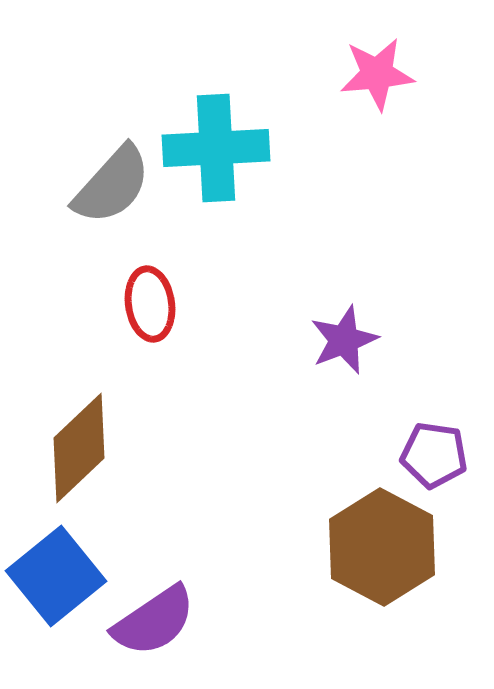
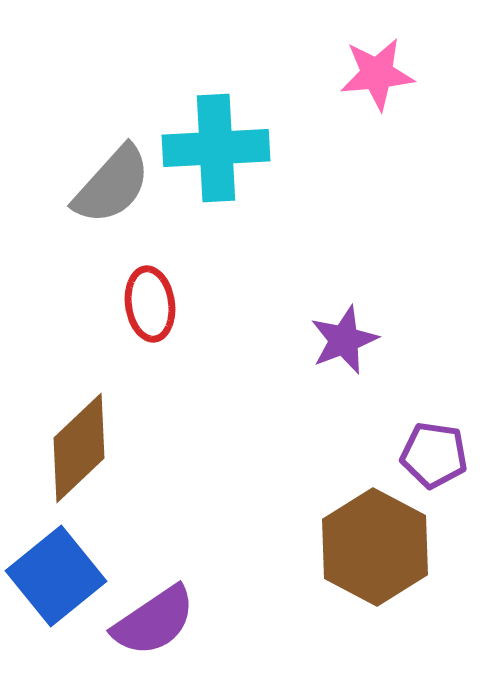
brown hexagon: moved 7 px left
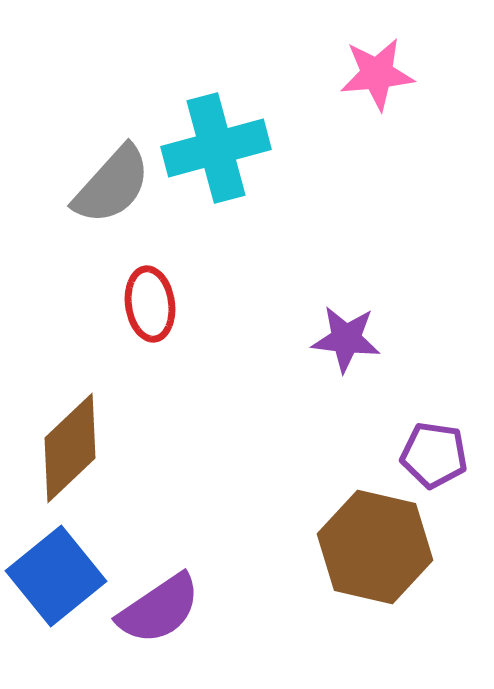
cyan cross: rotated 12 degrees counterclockwise
purple star: moved 2 px right, 1 px up; rotated 28 degrees clockwise
brown diamond: moved 9 px left
brown hexagon: rotated 15 degrees counterclockwise
purple semicircle: moved 5 px right, 12 px up
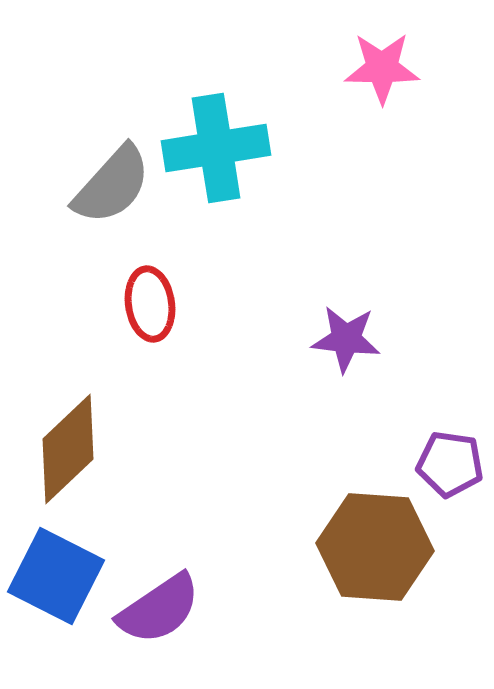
pink star: moved 5 px right, 6 px up; rotated 6 degrees clockwise
cyan cross: rotated 6 degrees clockwise
brown diamond: moved 2 px left, 1 px down
purple pentagon: moved 16 px right, 9 px down
brown hexagon: rotated 9 degrees counterclockwise
blue square: rotated 24 degrees counterclockwise
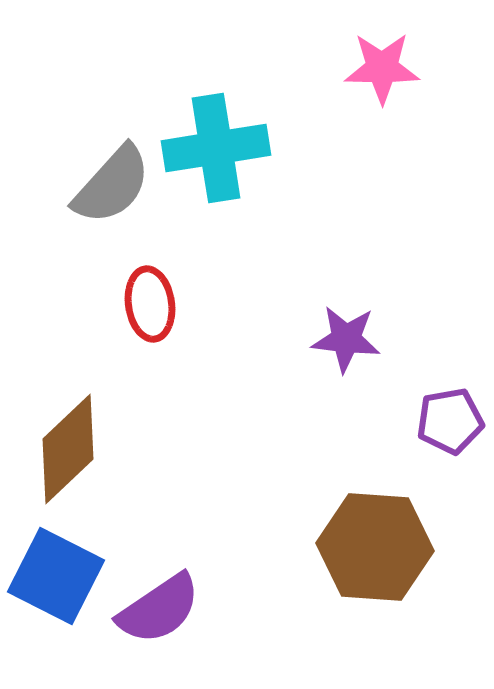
purple pentagon: moved 43 px up; rotated 18 degrees counterclockwise
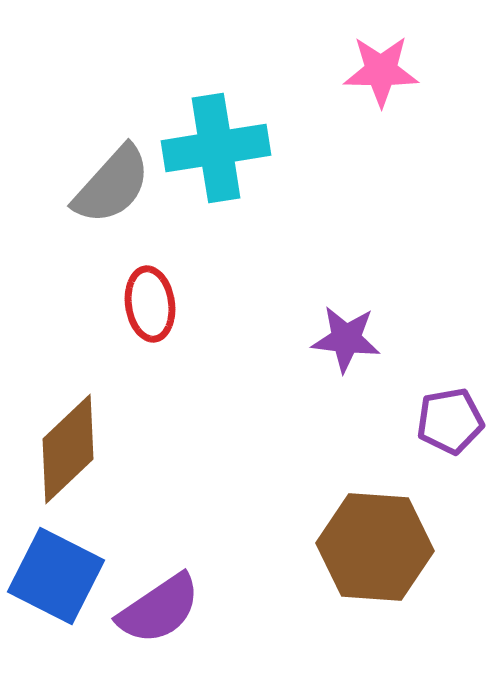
pink star: moved 1 px left, 3 px down
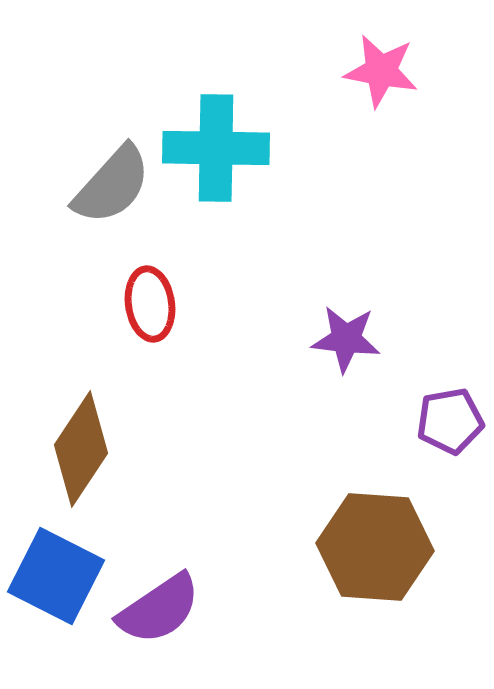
pink star: rotated 10 degrees clockwise
cyan cross: rotated 10 degrees clockwise
brown diamond: moved 13 px right; rotated 13 degrees counterclockwise
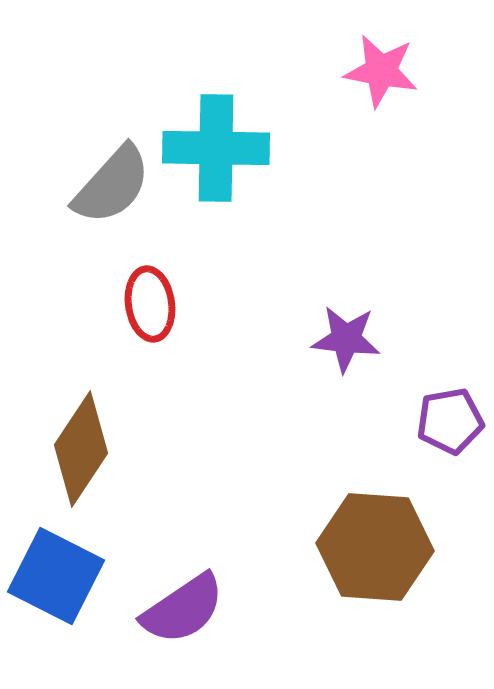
purple semicircle: moved 24 px right
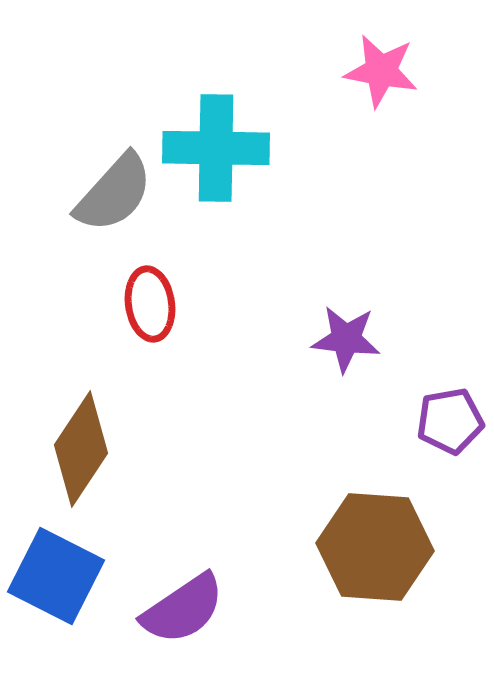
gray semicircle: moved 2 px right, 8 px down
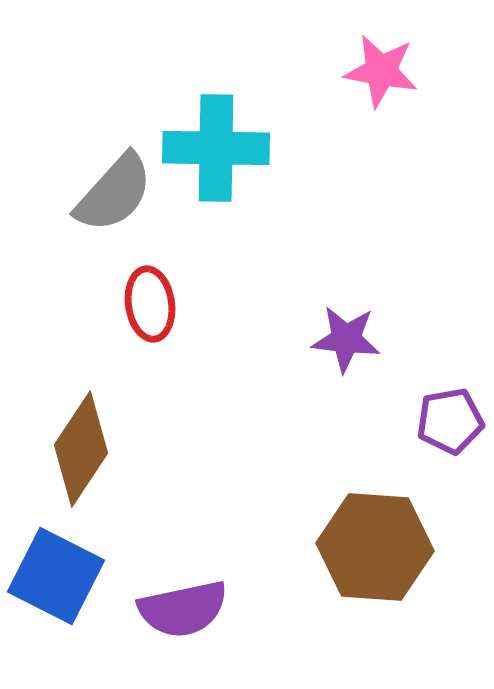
purple semicircle: rotated 22 degrees clockwise
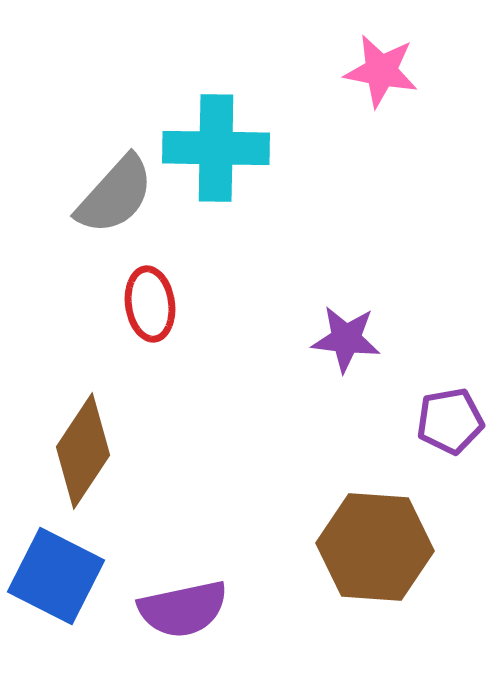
gray semicircle: moved 1 px right, 2 px down
brown diamond: moved 2 px right, 2 px down
